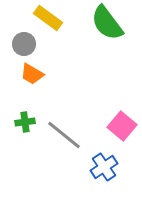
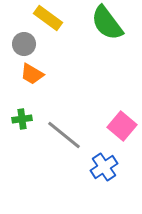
green cross: moved 3 px left, 3 px up
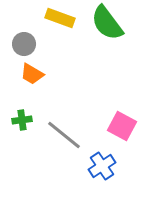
yellow rectangle: moved 12 px right; rotated 16 degrees counterclockwise
green cross: moved 1 px down
pink square: rotated 12 degrees counterclockwise
blue cross: moved 2 px left, 1 px up
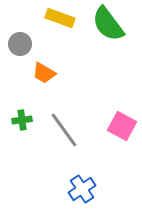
green semicircle: moved 1 px right, 1 px down
gray circle: moved 4 px left
orange trapezoid: moved 12 px right, 1 px up
gray line: moved 5 px up; rotated 15 degrees clockwise
blue cross: moved 20 px left, 23 px down
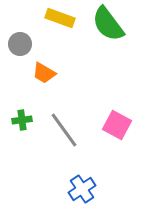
pink square: moved 5 px left, 1 px up
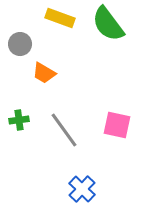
green cross: moved 3 px left
pink square: rotated 16 degrees counterclockwise
blue cross: rotated 12 degrees counterclockwise
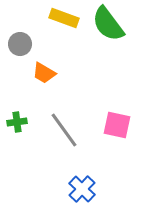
yellow rectangle: moved 4 px right
green cross: moved 2 px left, 2 px down
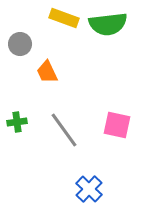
green semicircle: rotated 60 degrees counterclockwise
orange trapezoid: moved 3 px right, 1 px up; rotated 35 degrees clockwise
blue cross: moved 7 px right
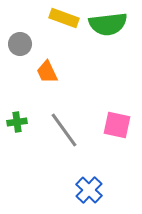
blue cross: moved 1 px down
